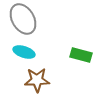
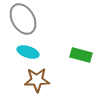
cyan ellipse: moved 4 px right
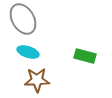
green rectangle: moved 4 px right, 1 px down
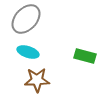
gray ellipse: moved 3 px right; rotated 72 degrees clockwise
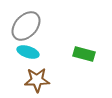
gray ellipse: moved 7 px down
green rectangle: moved 1 px left, 2 px up
